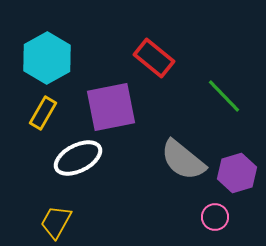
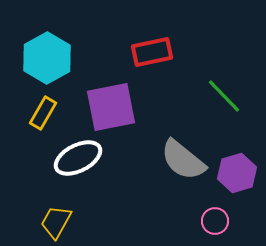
red rectangle: moved 2 px left, 6 px up; rotated 51 degrees counterclockwise
pink circle: moved 4 px down
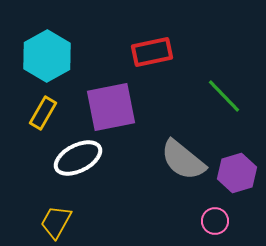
cyan hexagon: moved 2 px up
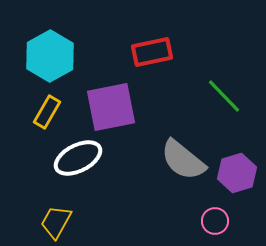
cyan hexagon: moved 3 px right
yellow rectangle: moved 4 px right, 1 px up
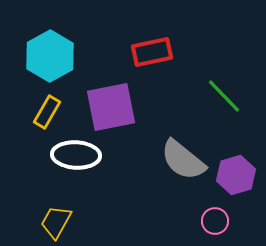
white ellipse: moved 2 px left, 3 px up; rotated 30 degrees clockwise
purple hexagon: moved 1 px left, 2 px down
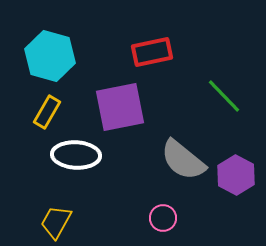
cyan hexagon: rotated 15 degrees counterclockwise
purple square: moved 9 px right
purple hexagon: rotated 15 degrees counterclockwise
pink circle: moved 52 px left, 3 px up
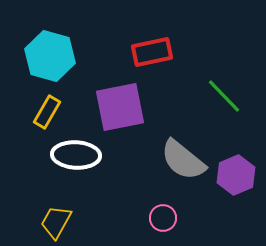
purple hexagon: rotated 9 degrees clockwise
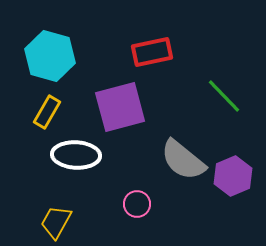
purple square: rotated 4 degrees counterclockwise
purple hexagon: moved 3 px left, 1 px down
pink circle: moved 26 px left, 14 px up
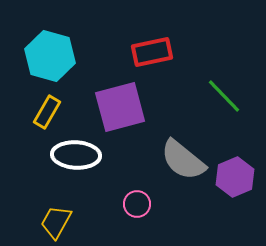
purple hexagon: moved 2 px right, 1 px down
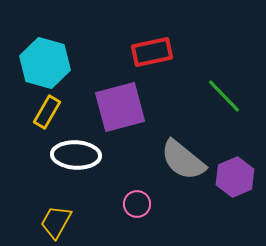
cyan hexagon: moved 5 px left, 7 px down
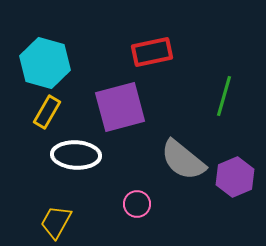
green line: rotated 60 degrees clockwise
